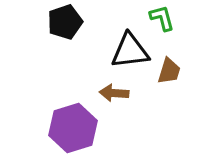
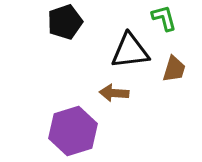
green L-shape: moved 2 px right
brown trapezoid: moved 5 px right, 2 px up
purple hexagon: moved 3 px down
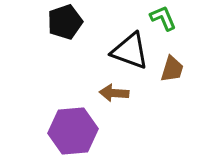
green L-shape: moved 1 px left; rotated 8 degrees counterclockwise
black triangle: rotated 27 degrees clockwise
brown trapezoid: moved 2 px left
purple hexagon: rotated 12 degrees clockwise
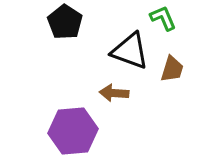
black pentagon: rotated 20 degrees counterclockwise
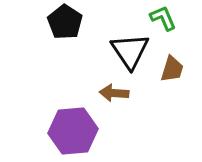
black triangle: rotated 36 degrees clockwise
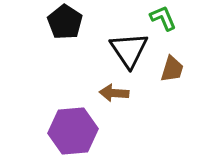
black triangle: moved 1 px left, 1 px up
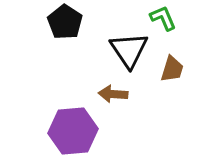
brown arrow: moved 1 px left, 1 px down
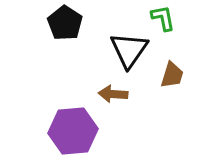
green L-shape: rotated 12 degrees clockwise
black pentagon: moved 1 px down
black triangle: rotated 9 degrees clockwise
brown trapezoid: moved 6 px down
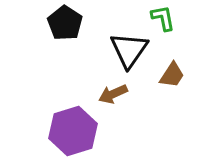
brown trapezoid: rotated 16 degrees clockwise
brown arrow: rotated 28 degrees counterclockwise
purple hexagon: rotated 12 degrees counterclockwise
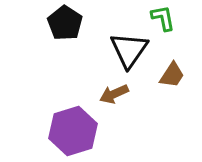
brown arrow: moved 1 px right
